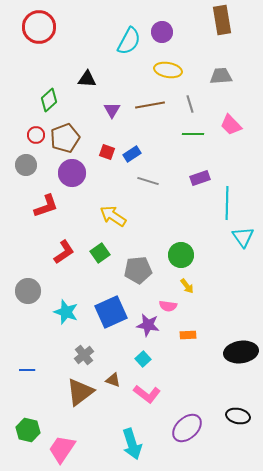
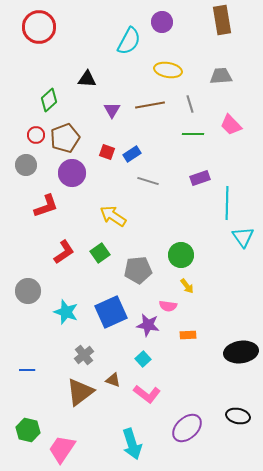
purple circle at (162, 32): moved 10 px up
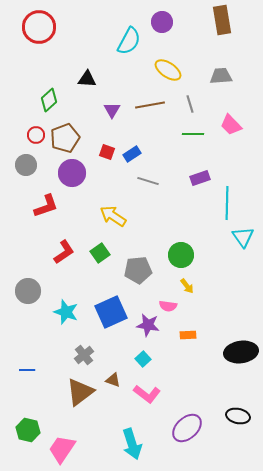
yellow ellipse at (168, 70): rotated 24 degrees clockwise
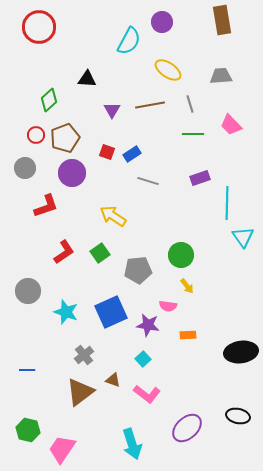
gray circle at (26, 165): moved 1 px left, 3 px down
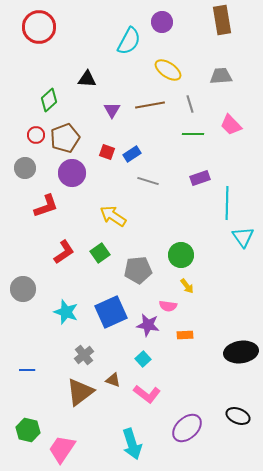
gray circle at (28, 291): moved 5 px left, 2 px up
orange rectangle at (188, 335): moved 3 px left
black ellipse at (238, 416): rotated 10 degrees clockwise
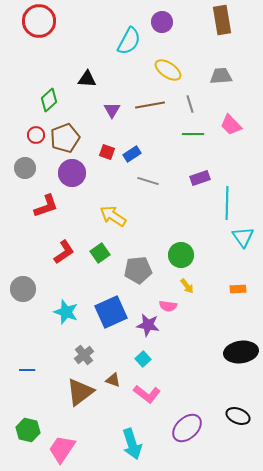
red circle at (39, 27): moved 6 px up
orange rectangle at (185, 335): moved 53 px right, 46 px up
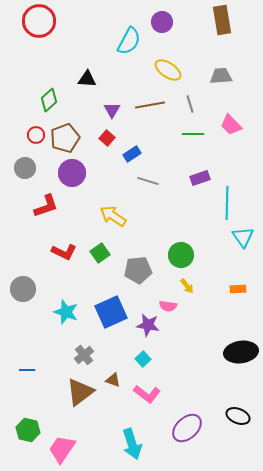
red square at (107, 152): moved 14 px up; rotated 21 degrees clockwise
red L-shape at (64, 252): rotated 60 degrees clockwise
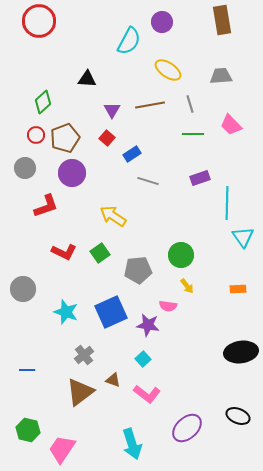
green diamond at (49, 100): moved 6 px left, 2 px down
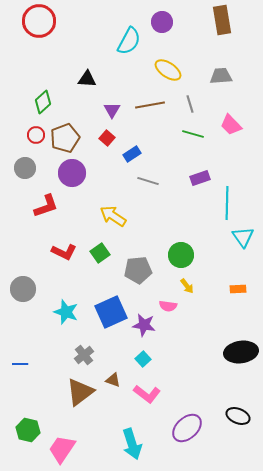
green line at (193, 134): rotated 15 degrees clockwise
purple star at (148, 325): moved 4 px left
blue line at (27, 370): moved 7 px left, 6 px up
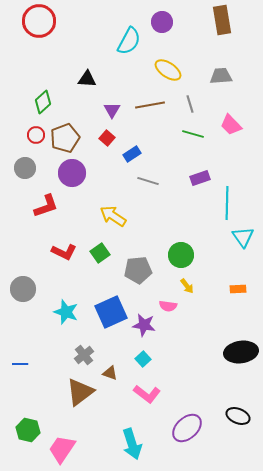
brown triangle at (113, 380): moved 3 px left, 7 px up
